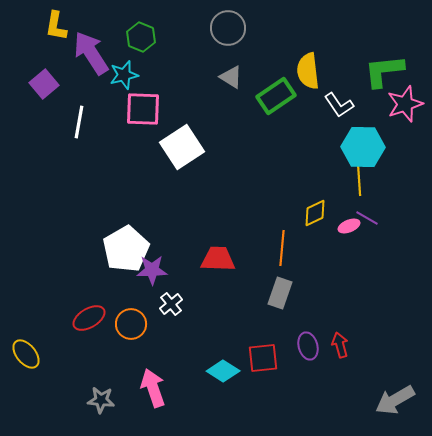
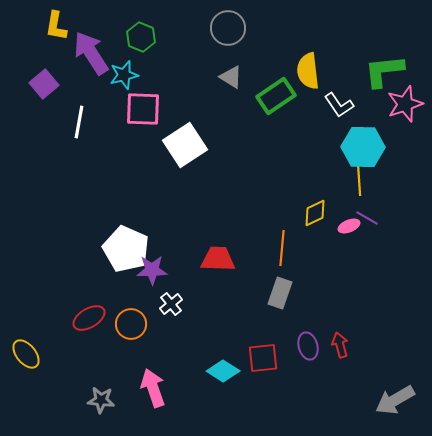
white square: moved 3 px right, 2 px up
white pentagon: rotated 18 degrees counterclockwise
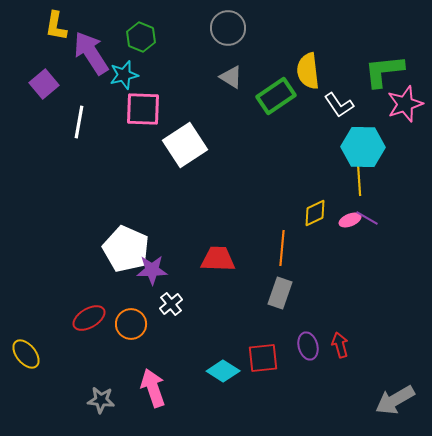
pink ellipse: moved 1 px right, 6 px up
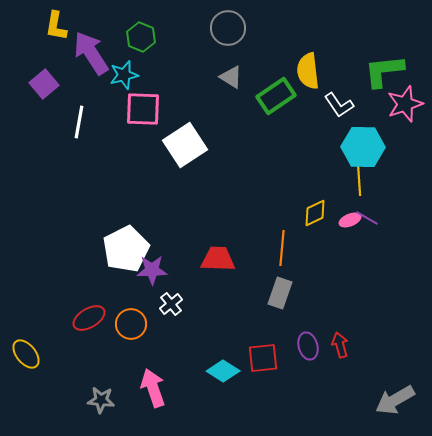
white pentagon: rotated 21 degrees clockwise
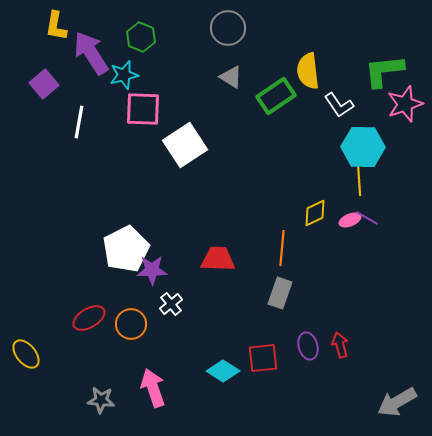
gray arrow: moved 2 px right, 2 px down
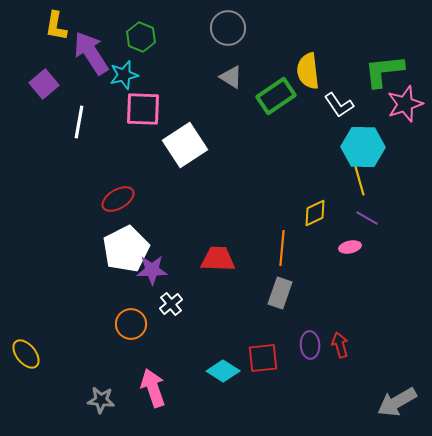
yellow line: rotated 12 degrees counterclockwise
pink ellipse: moved 27 px down; rotated 10 degrees clockwise
red ellipse: moved 29 px right, 119 px up
purple ellipse: moved 2 px right, 1 px up; rotated 12 degrees clockwise
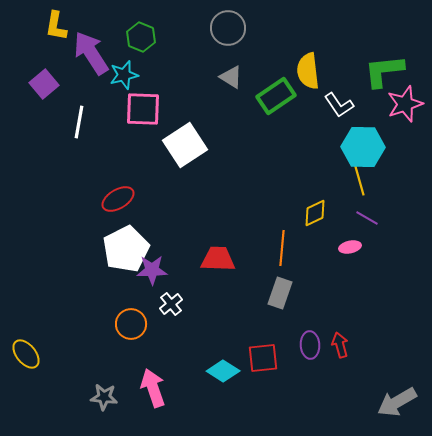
gray star: moved 3 px right, 3 px up
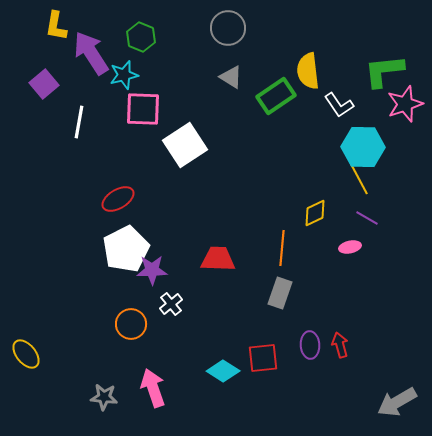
yellow line: rotated 12 degrees counterclockwise
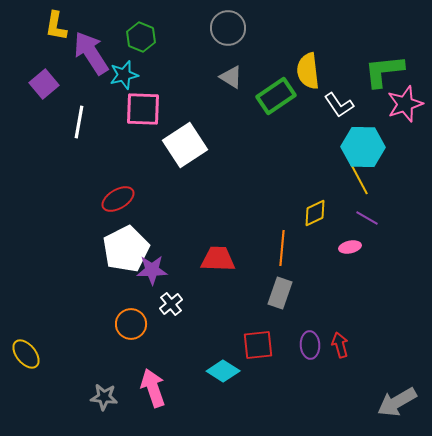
red square: moved 5 px left, 13 px up
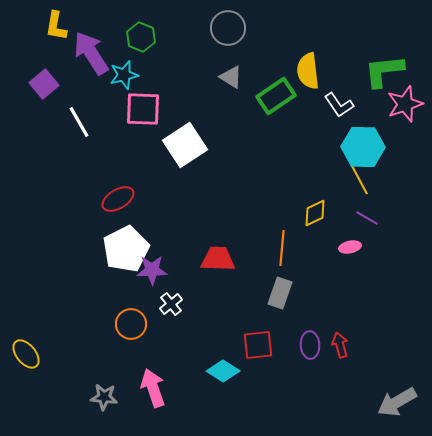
white line: rotated 40 degrees counterclockwise
